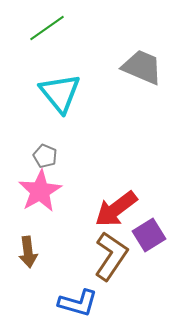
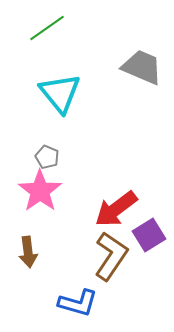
gray pentagon: moved 2 px right, 1 px down
pink star: rotated 6 degrees counterclockwise
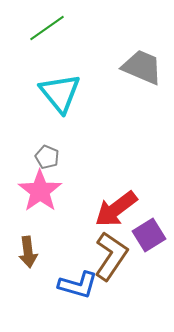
blue L-shape: moved 18 px up
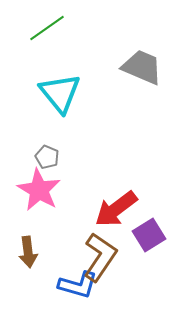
pink star: moved 1 px left, 1 px up; rotated 6 degrees counterclockwise
brown L-shape: moved 11 px left, 1 px down
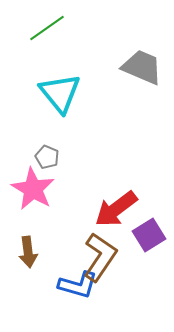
pink star: moved 6 px left, 1 px up
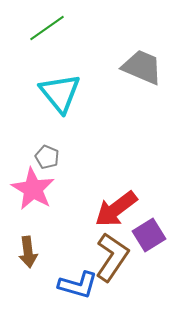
brown L-shape: moved 12 px right
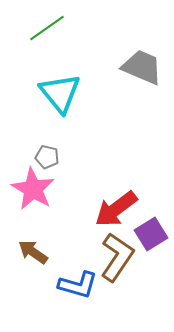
gray pentagon: rotated 10 degrees counterclockwise
purple square: moved 2 px right, 1 px up
brown arrow: moved 5 px right; rotated 132 degrees clockwise
brown L-shape: moved 5 px right
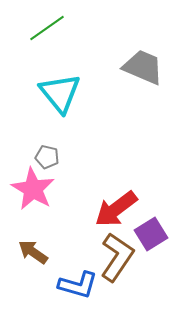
gray trapezoid: moved 1 px right
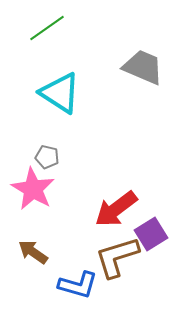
cyan triangle: rotated 18 degrees counterclockwise
brown L-shape: rotated 141 degrees counterclockwise
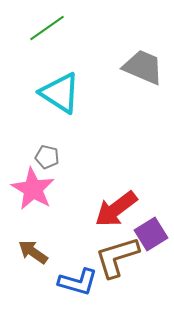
blue L-shape: moved 3 px up
